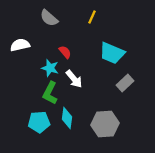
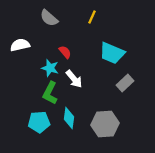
cyan diamond: moved 2 px right
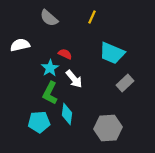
red semicircle: moved 2 px down; rotated 24 degrees counterclockwise
cyan star: rotated 24 degrees clockwise
cyan diamond: moved 2 px left, 4 px up
gray hexagon: moved 3 px right, 4 px down
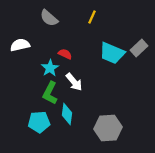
white arrow: moved 3 px down
gray rectangle: moved 14 px right, 35 px up
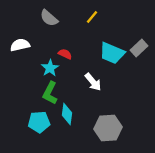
yellow line: rotated 16 degrees clockwise
white arrow: moved 19 px right
